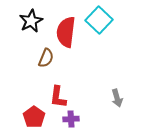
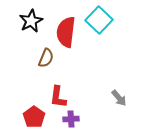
gray arrow: moved 2 px right; rotated 24 degrees counterclockwise
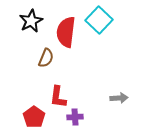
gray arrow: rotated 54 degrees counterclockwise
purple cross: moved 4 px right, 2 px up
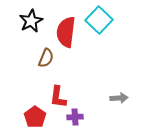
red pentagon: moved 1 px right
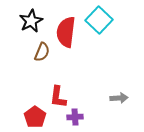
brown semicircle: moved 4 px left, 6 px up
